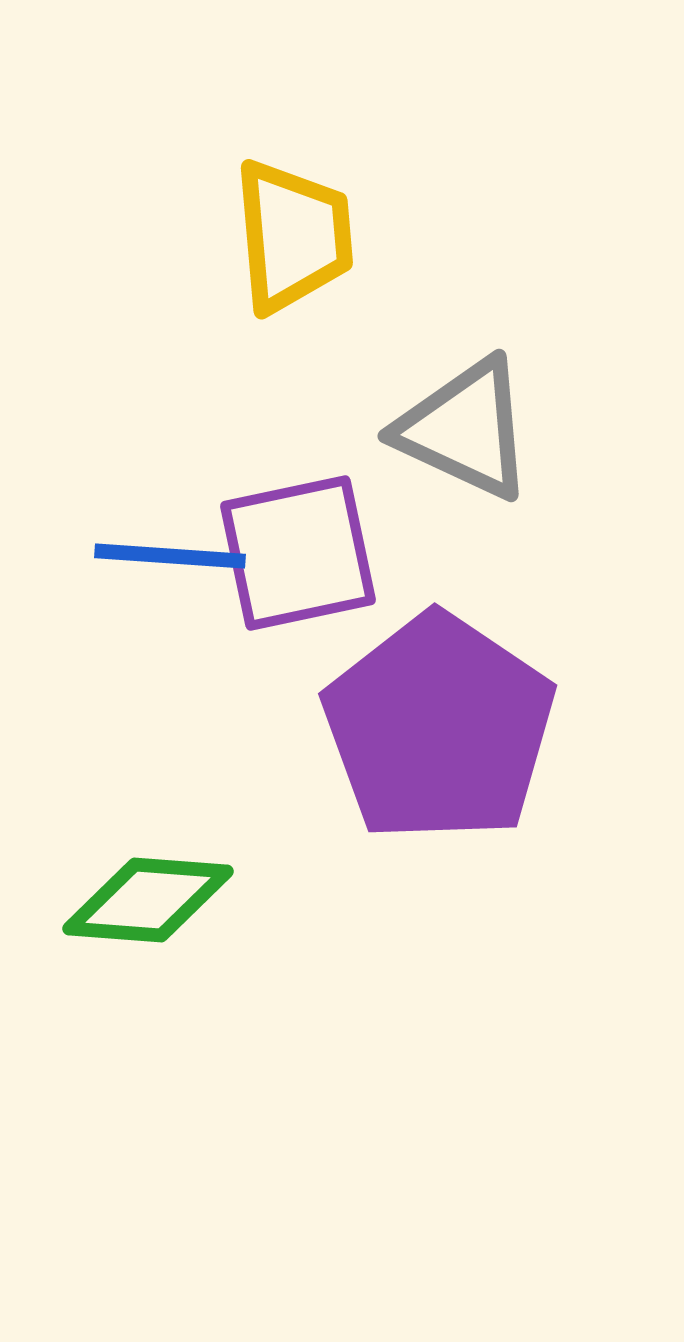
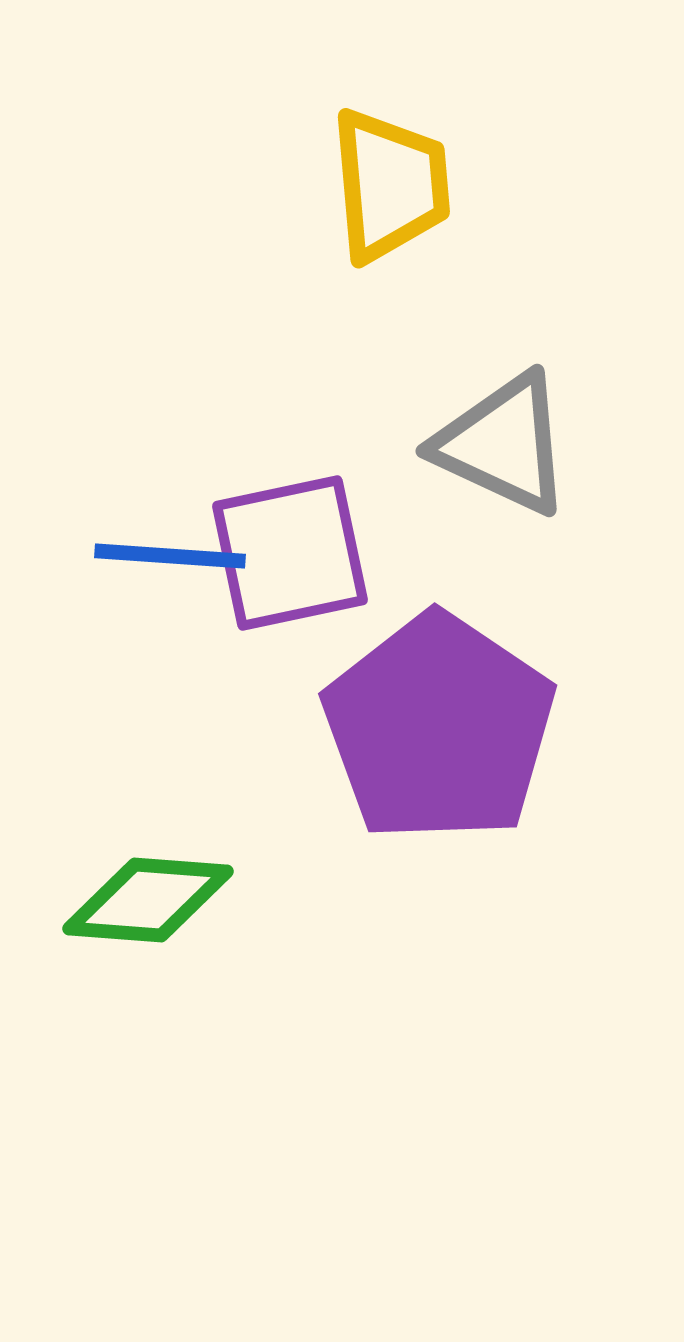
yellow trapezoid: moved 97 px right, 51 px up
gray triangle: moved 38 px right, 15 px down
purple square: moved 8 px left
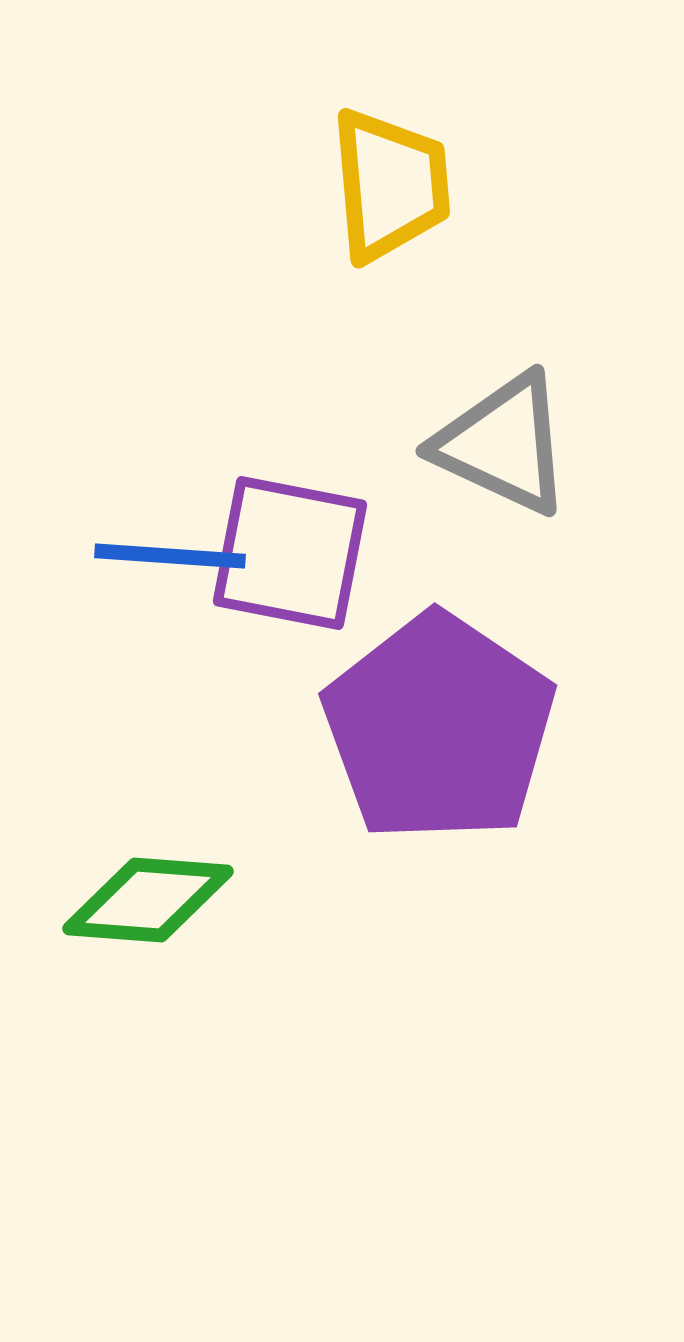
purple square: rotated 23 degrees clockwise
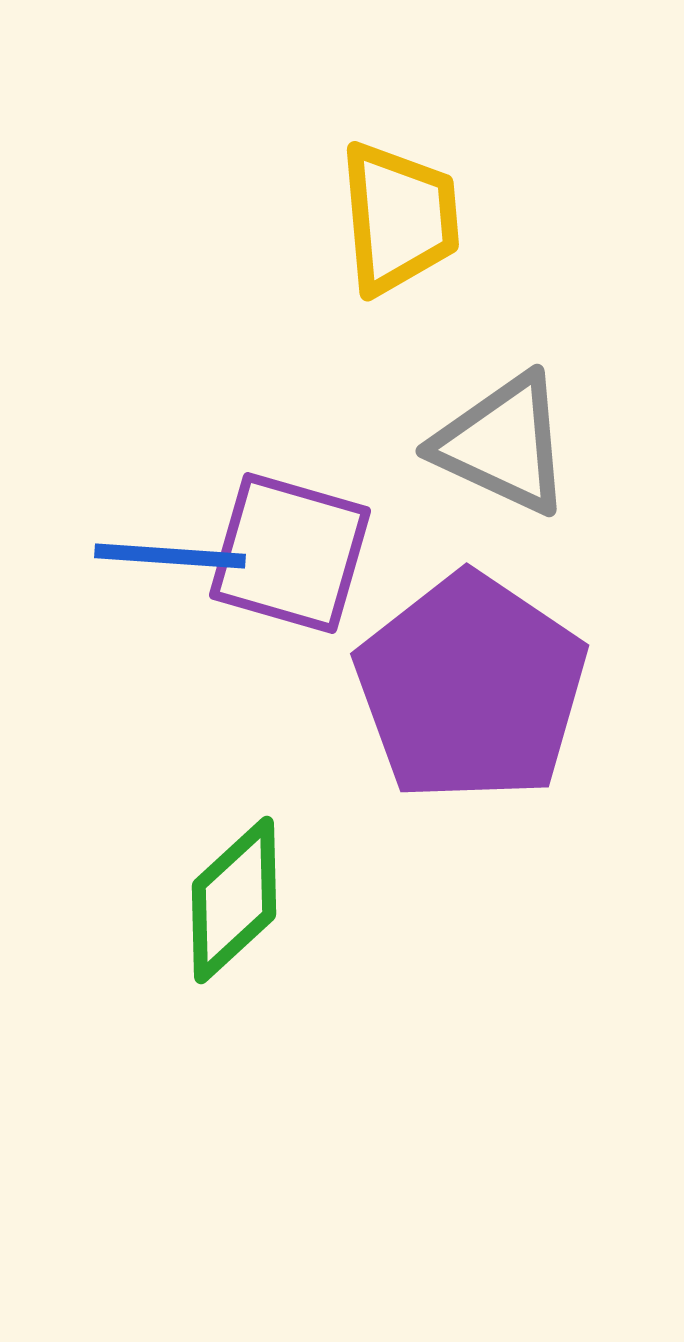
yellow trapezoid: moved 9 px right, 33 px down
purple square: rotated 5 degrees clockwise
purple pentagon: moved 32 px right, 40 px up
green diamond: moved 86 px right; rotated 47 degrees counterclockwise
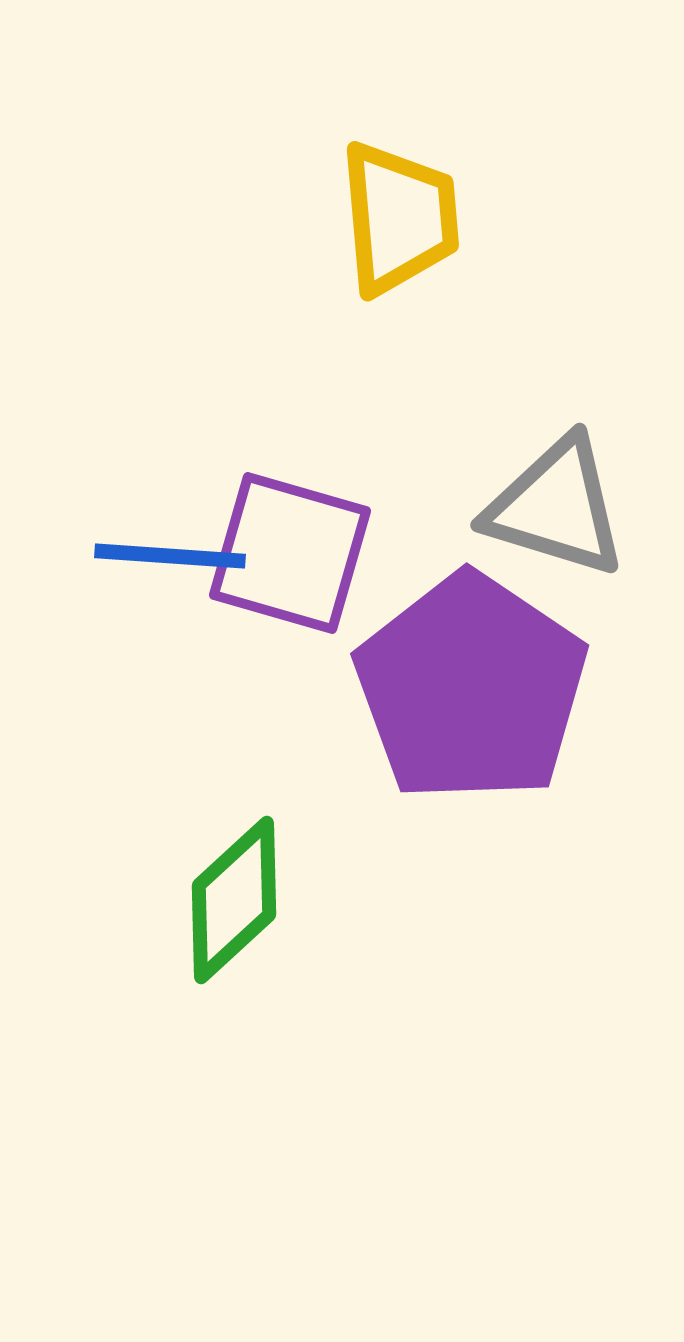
gray triangle: moved 53 px right, 63 px down; rotated 8 degrees counterclockwise
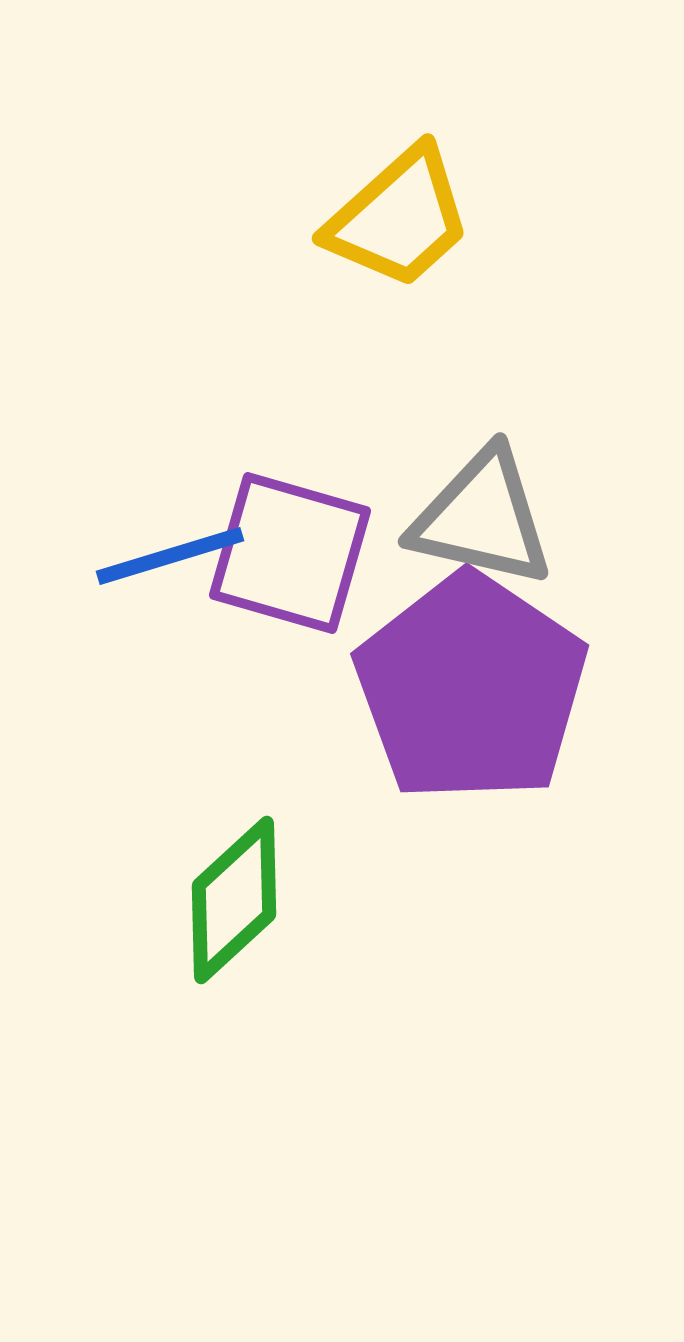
yellow trapezoid: rotated 53 degrees clockwise
gray triangle: moved 74 px left, 11 px down; rotated 4 degrees counterclockwise
blue line: rotated 21 degrees counterclockwise
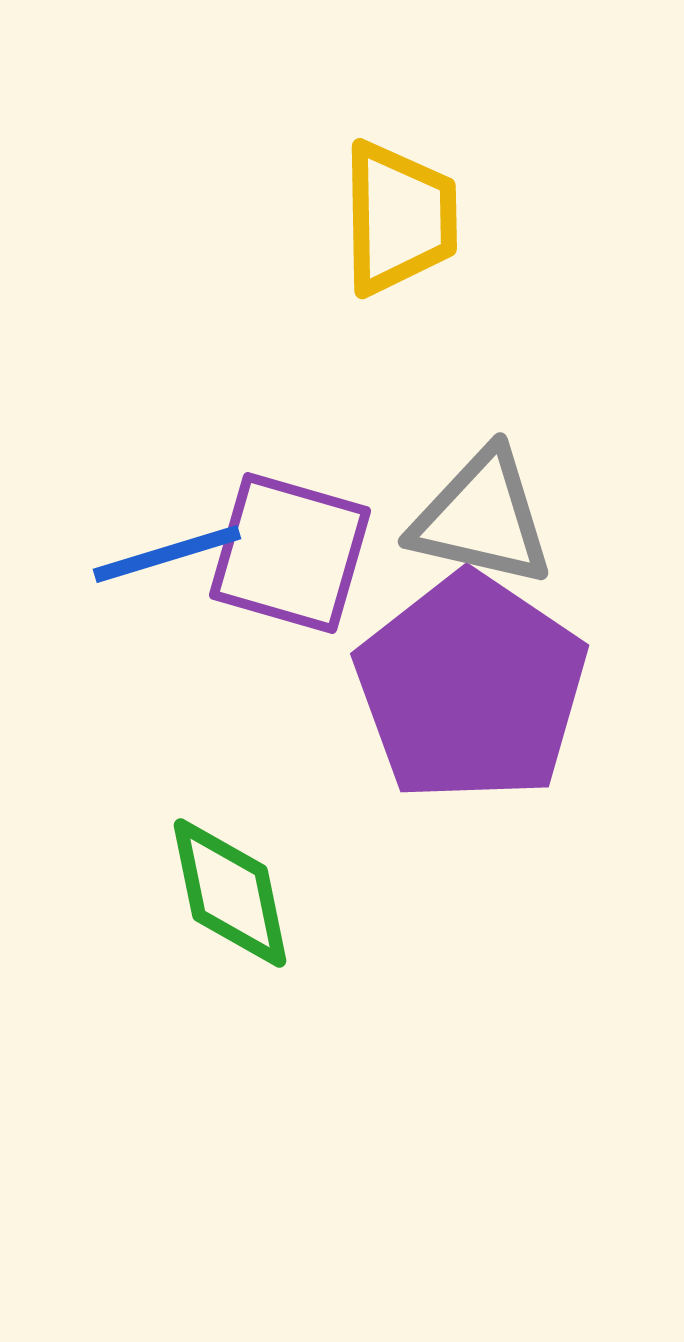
yellow trapezoid: rotated 49 degrees counterclockwise
blue line: moved 3 px left, 2 px up
green diamond: moved 4 px left, 7 px up; rotated 59 degrees counterclockwise
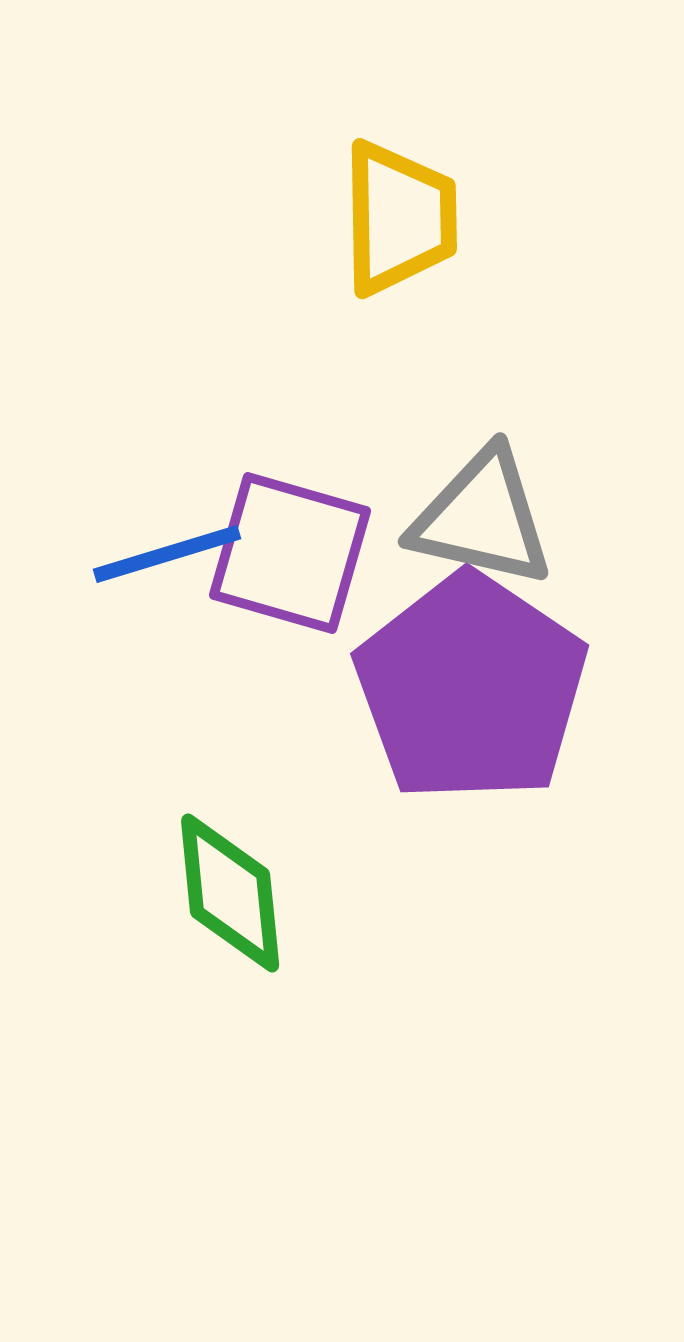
green diamond: rotated 6 degrees clockwise
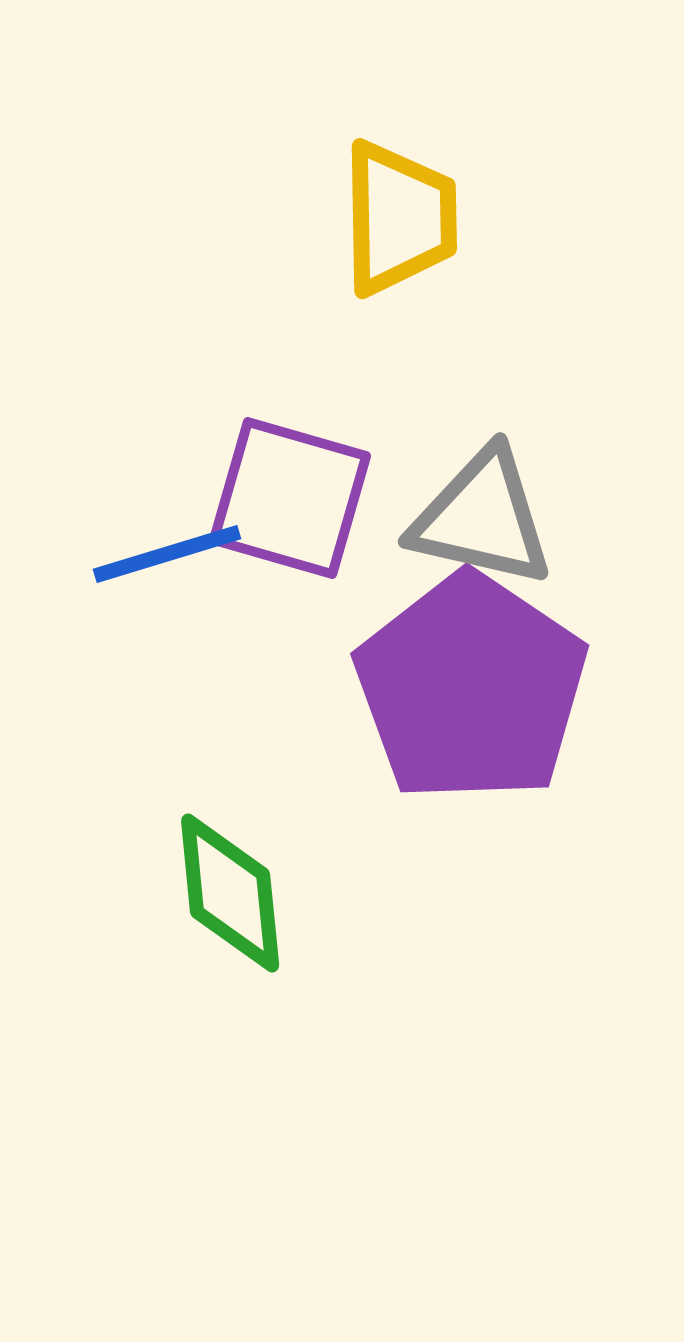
purple square: moved 55 px up
